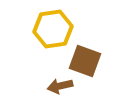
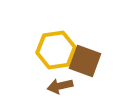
yellow hexagon: moved 3 px right, 21 px down
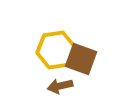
brown square: moved 4 px left, 2 px up
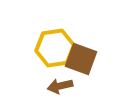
yellow hexagon: moved 1 px left, 2 px up
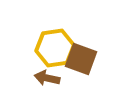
brown arrow: moved 13 px left, 8 px up; rotated 25 degrees clockwise
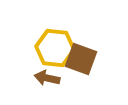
yellow hexagon: rotated 15 degrees clockwise
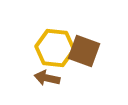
brown square: moved 3 px right, 8 px up
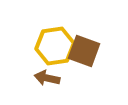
yellow hexagon: moved 2 px up; rotated 15 degrees counterclockwise
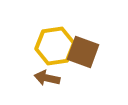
brown square: moved 1 px left, 1 px down
